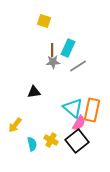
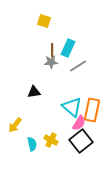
gray star: moved 2 px left
cyan triangle: moved 1 px left, 1 px up
black square: moved 4 px right
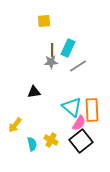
yellow square: rotated 24 degrees counterclockwise
orange rectangle: rotated 15 degrees counterclockwise
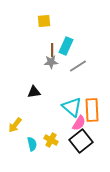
cyan rectangle: moved 2 px left, 2 px up
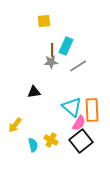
cyan semicircle: moved 1 px right, 1 px down
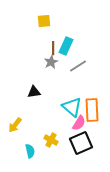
brown line: moved 1 px right, 2 px up
gray star: rotated 24 degrees counterclockwise
black square: moved 2 px down; rotated 15 degrees clockwise
cyan semicircle: moved 3 px left, 6 px down
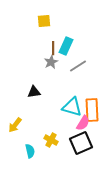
cyan triangle: rotated 25 degrees counterclockwise
pink semicircle: moved 4 px right
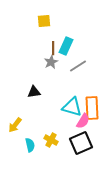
orange rectangle: moved 2 px up
pink semicircle: moved 2 px up
cyan semicircle: moved 6 px up
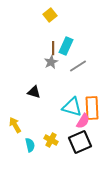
yellow square: moved 6 px right, 6 px up; rotated 32 degrees counterclockwise
black triangle: rotated 24 degrees clockwise
yellow arrow: rotated 112 degrees clockwise
black square: moved 1 px left, 1 px up
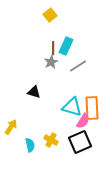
yellow arrow: moved 4 px left, 2 px down; rotated 63 degrees clockwise
